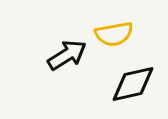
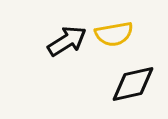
black arrow: moved 14 px up
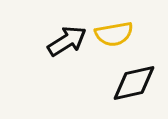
black diamond: moved 1 px right, 1 px up
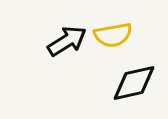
yellow semicircle: moved 1 px left, 1 px down
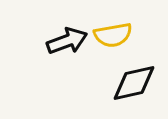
black arrow: rotated 12 degrees clockwise
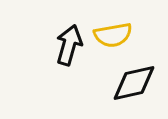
black arrow: moved 2 px right, 4 px down; rotated 54 degrees counterclockwise
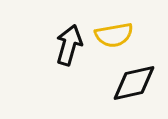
yellow semicircle: moved 1 px right
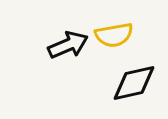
black arrow: moved 1 px left; rotated 51 degrees clockwise
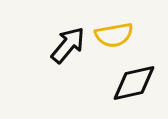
black arrow: rotated 27 degrees counterclockwise
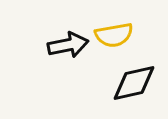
black arrow: rotated 39 degrees clockwise
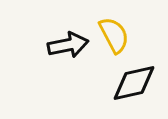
yellow semicircle: rotated 108 degrees counterclockwise
